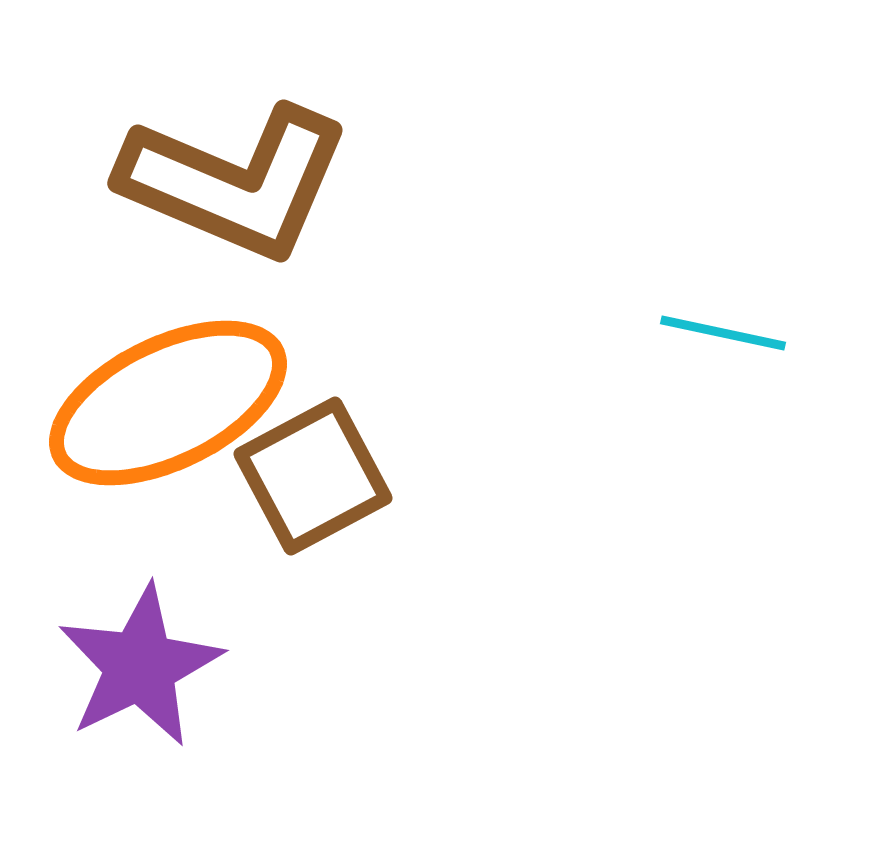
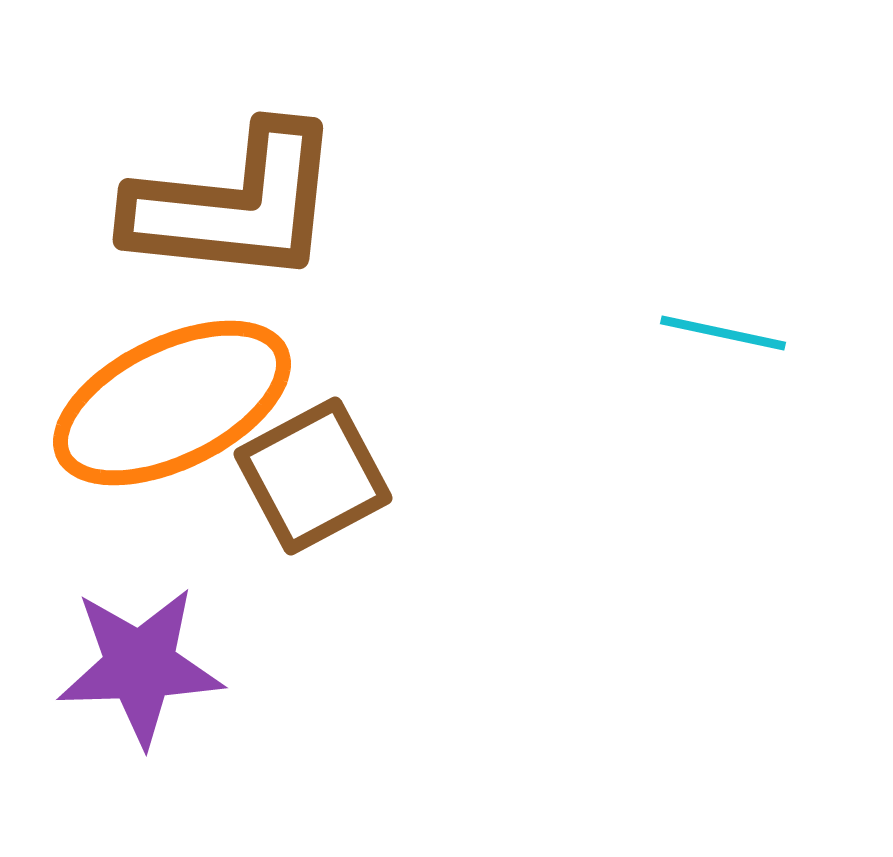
brown L-shape: moved 23 px down; rotated 17 degrees counterclockwise
orange ellipse: moved 4 px right
purple star: rotated 24 degrees clockwise
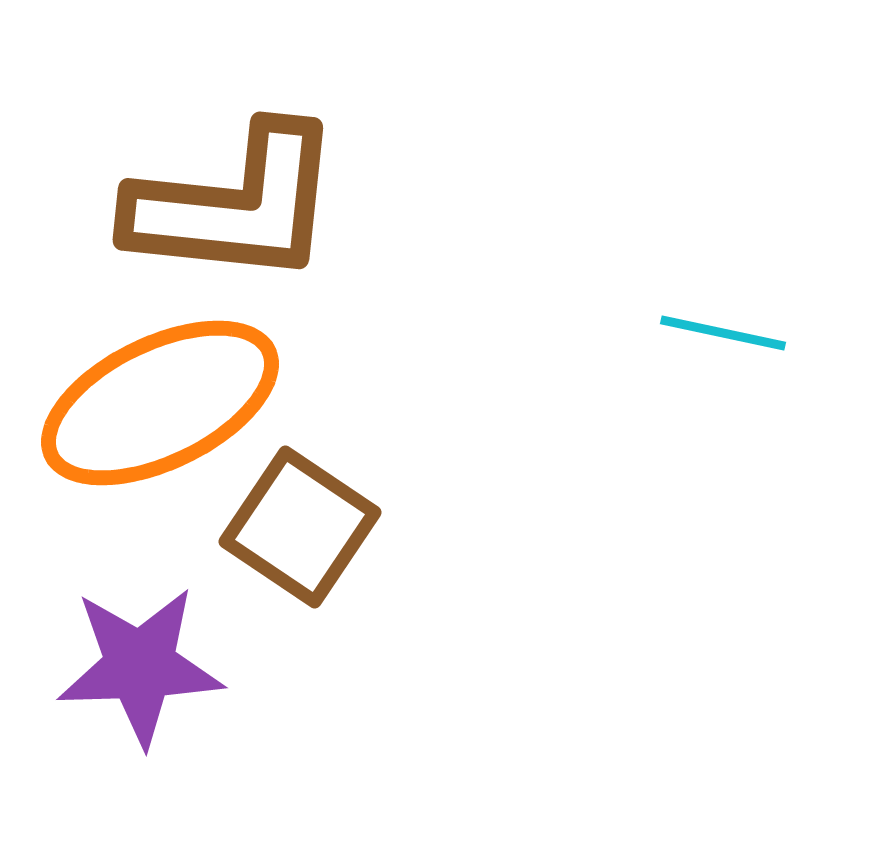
orange ellipse: moved 12 px left
brown square: moved 13 px left, 51 px down; rotated 28 degrees counterclockwise
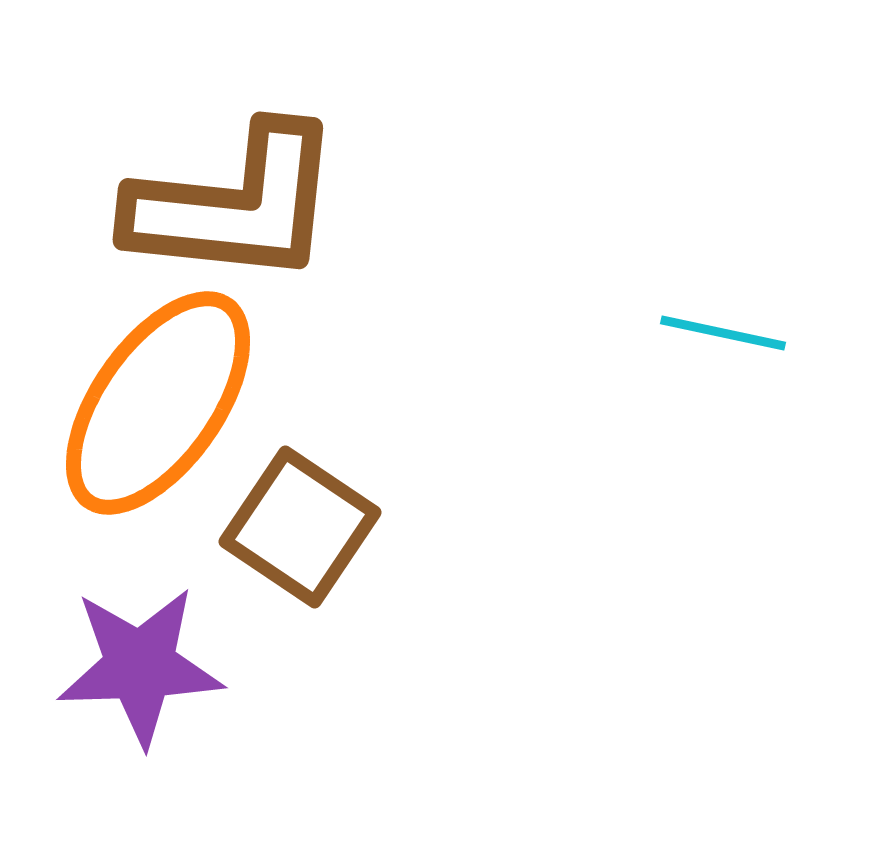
orange ellipse: moved 2 px left; rotated 29 degrees counterclockwise
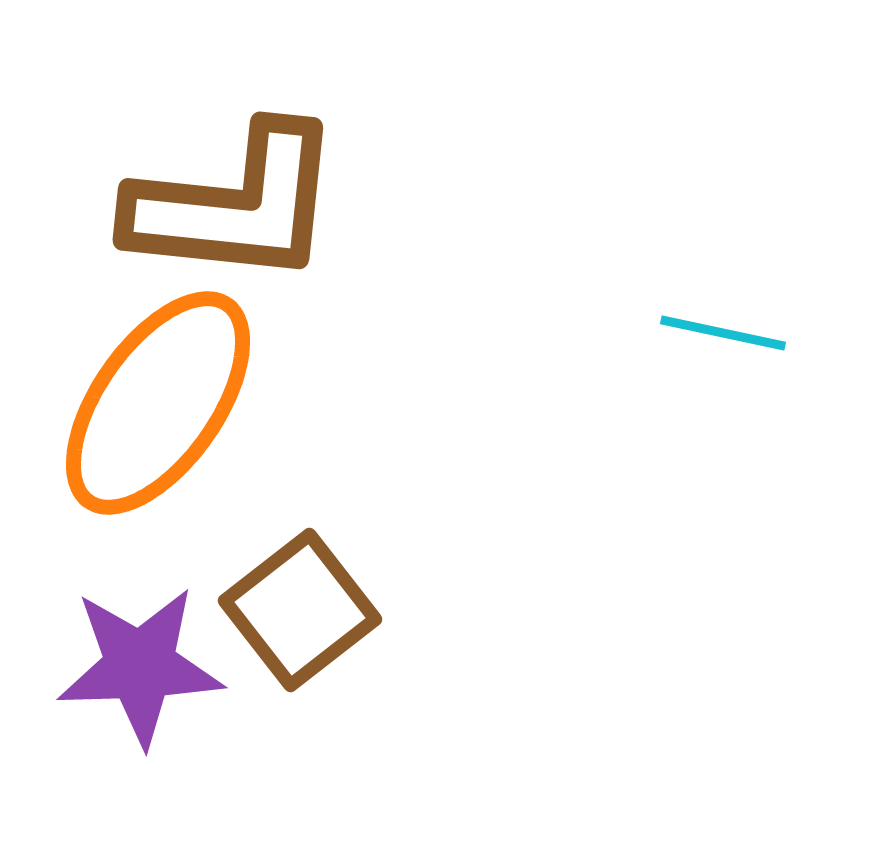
brown square: moved 83 px down; rotated 18 degrees clockwise
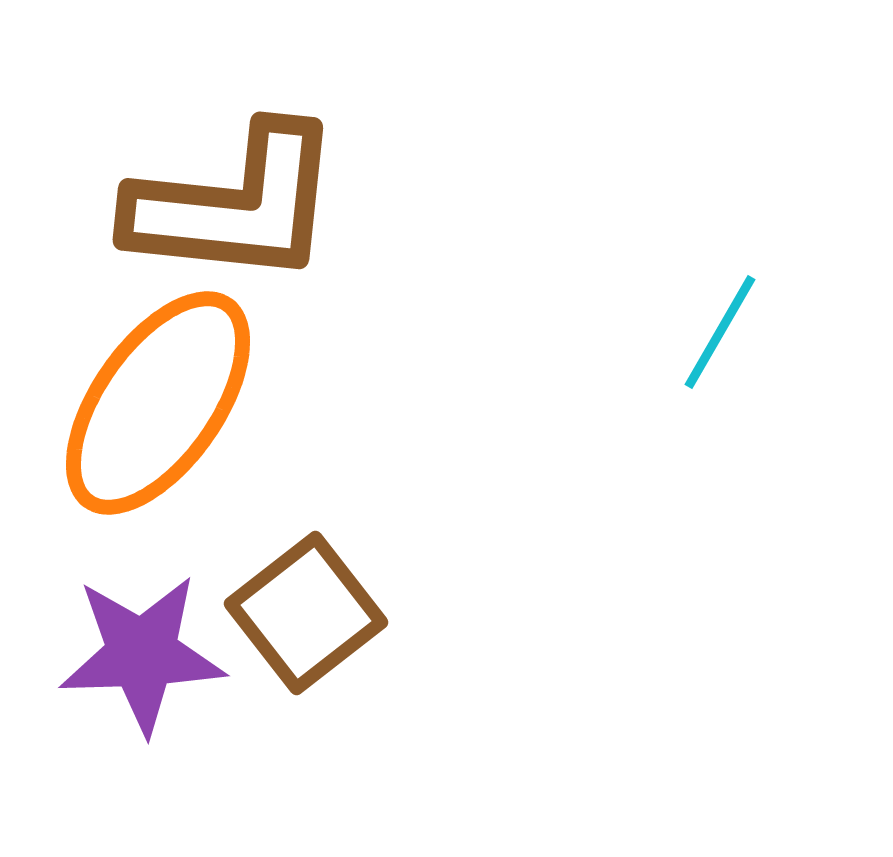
cyan line: moved 3 px left, 1 px up; rotated 72 degrees counterclockwise
brown square: moved 6 px right, 3 px down
purple star: moved 2 px right, 12 px up
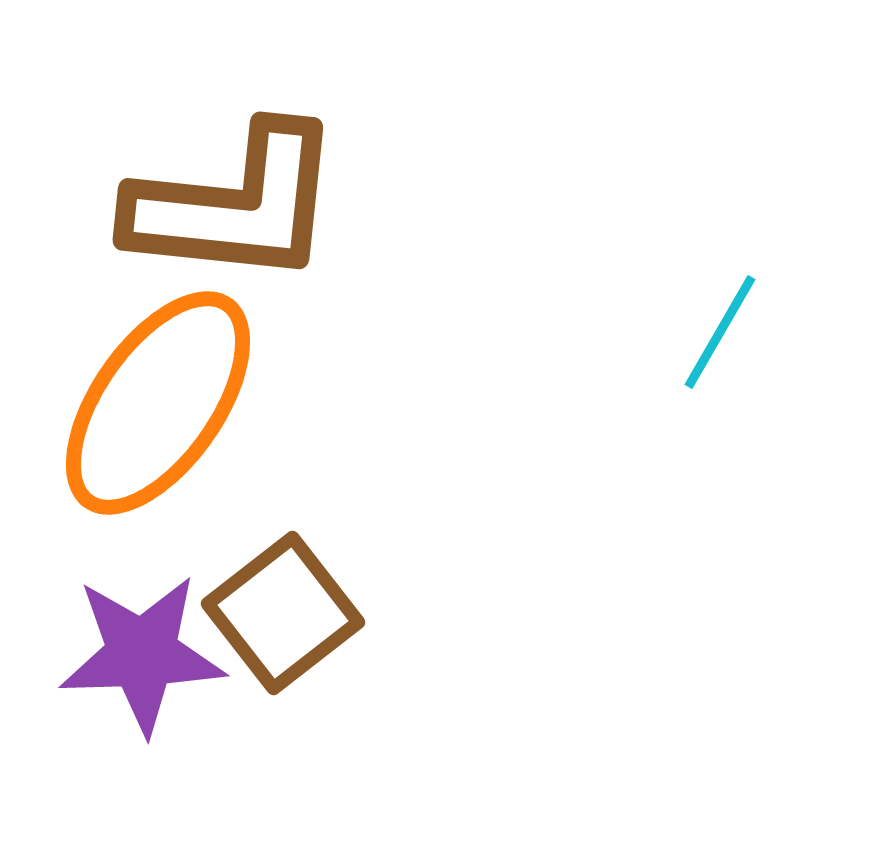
brown square: moved 23 px left
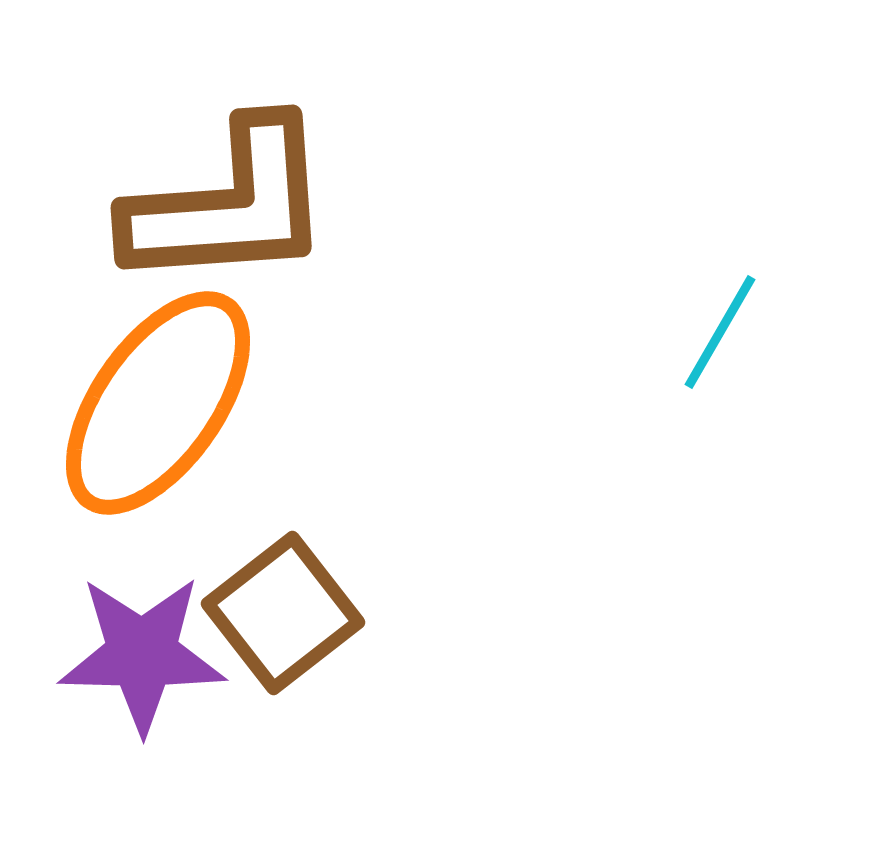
brown L-shape: moved 6 px left; rotated 10 degrees counterclockwise
purple star: rotated 3 degrees clockwise
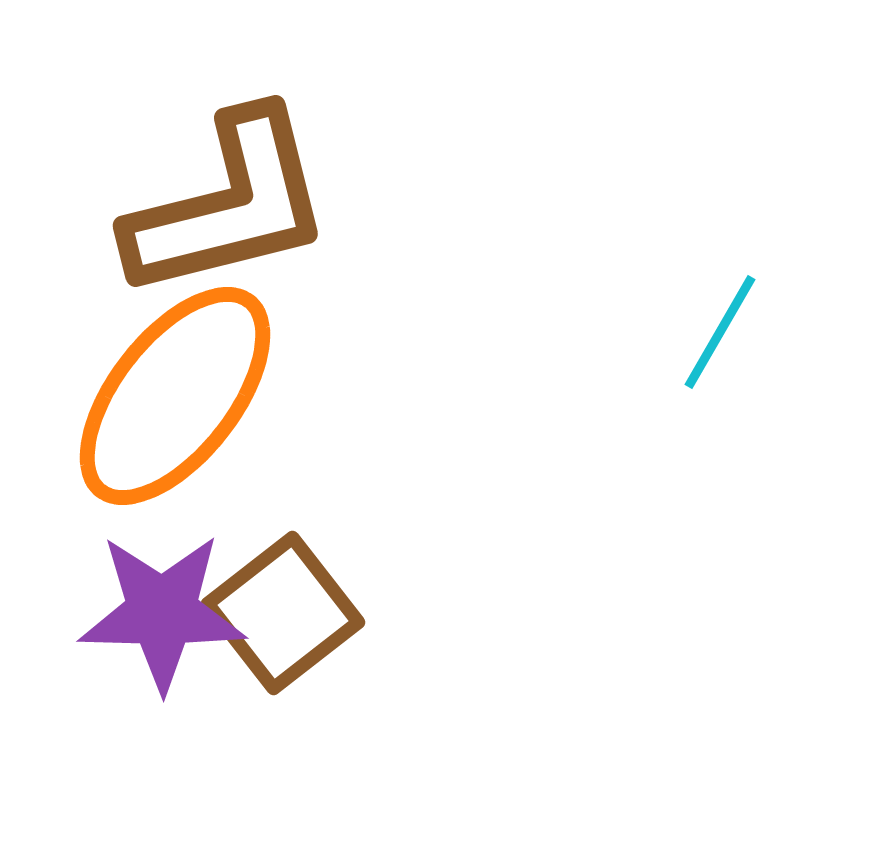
brown L-shape: rotated 10 degrees counterclockwise
orange ellipse: moved 17 px right, 7 px up; rotated 3 degrees clockwise
purple star: moved 20 px right, 42 px up
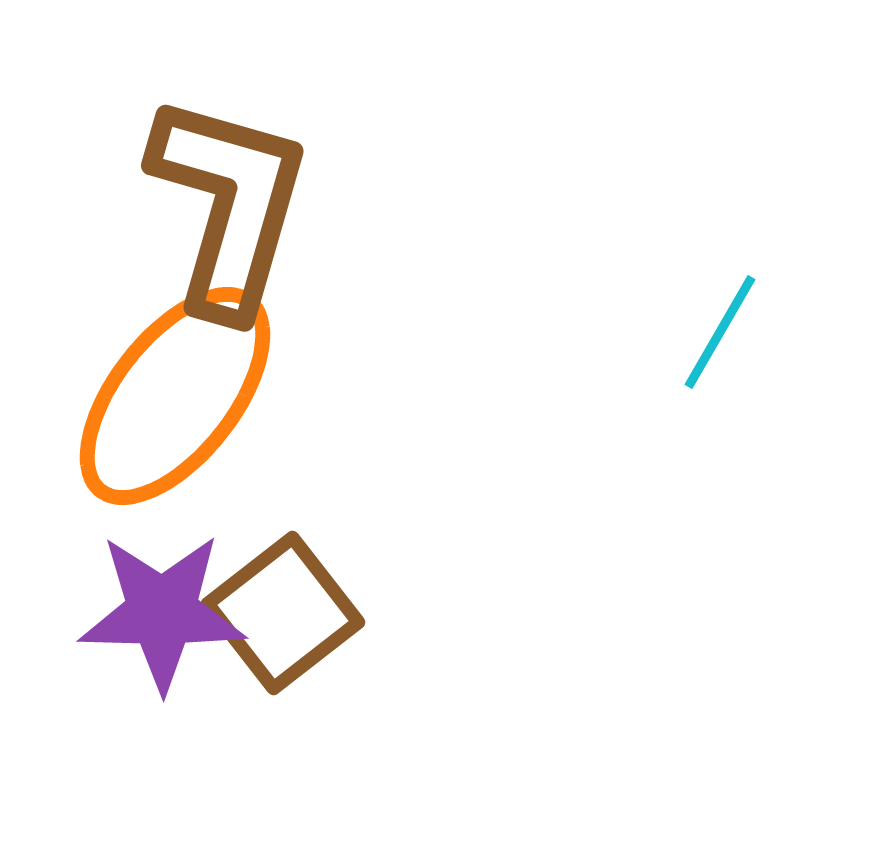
brown L-shape: rotated 60 degrees counterclockwise
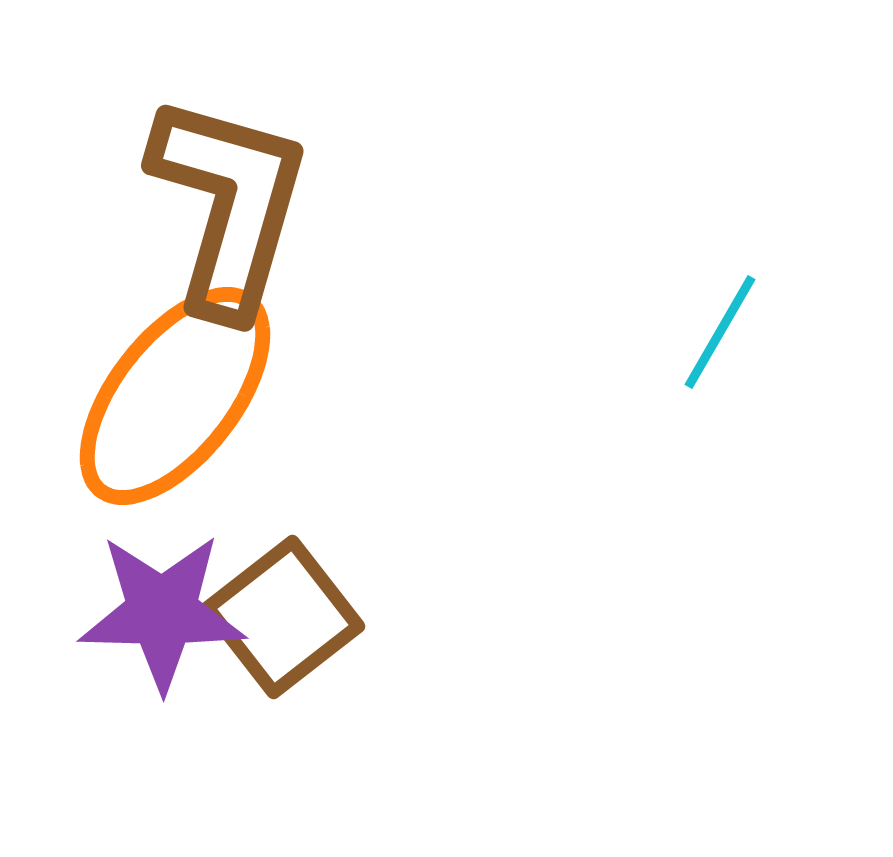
brown square: moved 4 px down
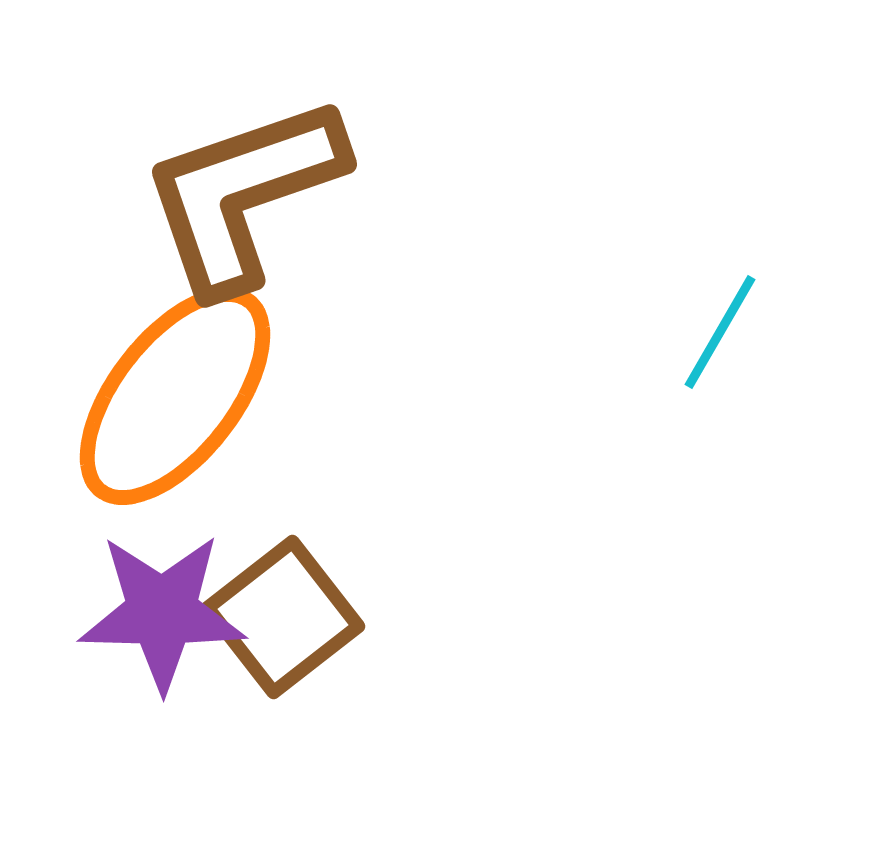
brown L-shape: moved 14 px right, 11 px up; rotated 125 degrees counterclockwise
